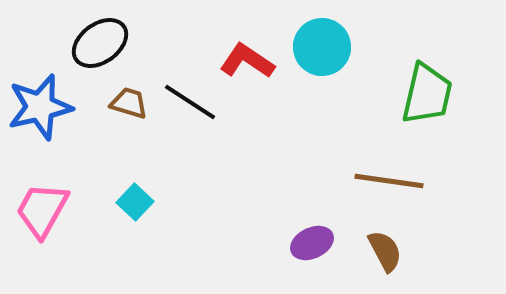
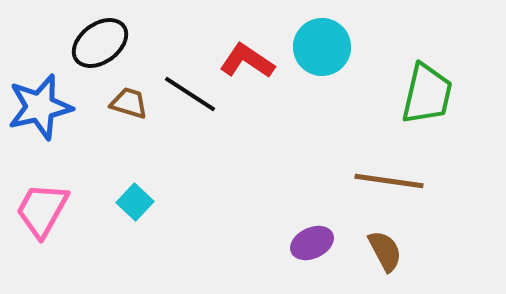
black line: moved 8 px up
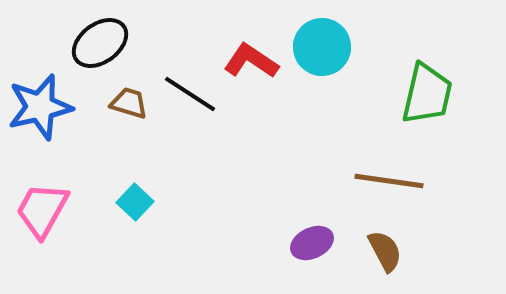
red L-shape: moved 4 px right
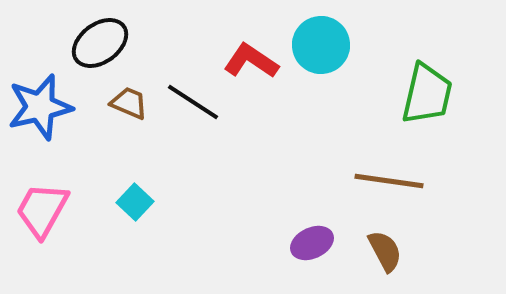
cyan circle: moved 1 px left, 2 px up
black line: moved 3 px right, 8 px down
brown trapezoid: rotated 6 degrees clockwise
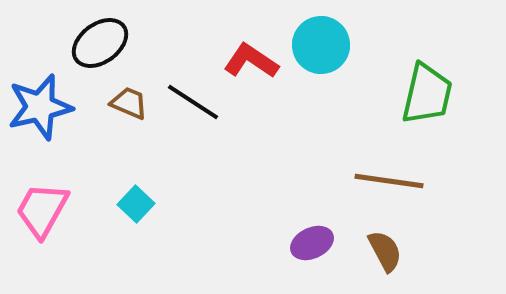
cyan square: moved 1 px right, 2 px down
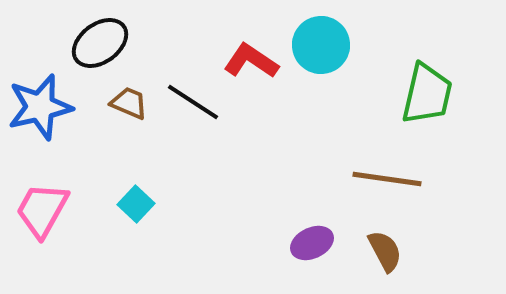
brown line: moved 2 px left, 2 px up
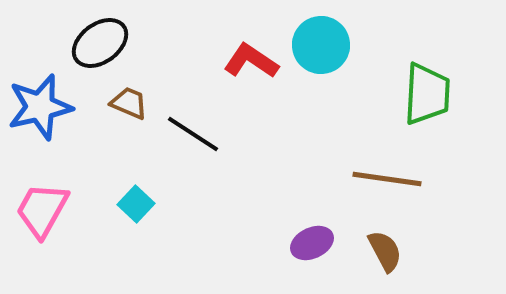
green trapezoid: rotated 10 degrees counterclockwise
black line: moved 32 px down
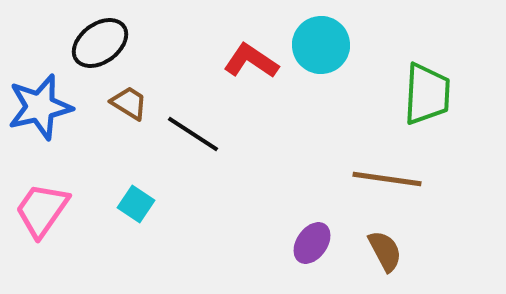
brown trapezoid: rotated 9 degrees clockwise
cyan square: rotated 9 degrees counterclockwise
pink trapezoid: rotated 6 degrees clockwise
purple ellipse: rotated 30 degrees counterclockwise
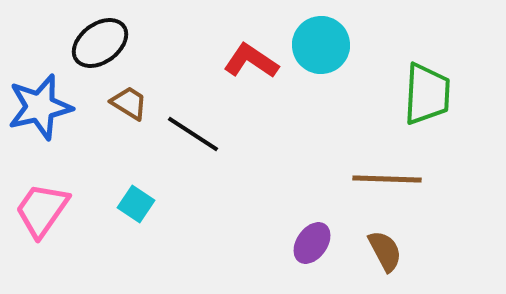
brown line: rotated 6 degrees counterclockwise
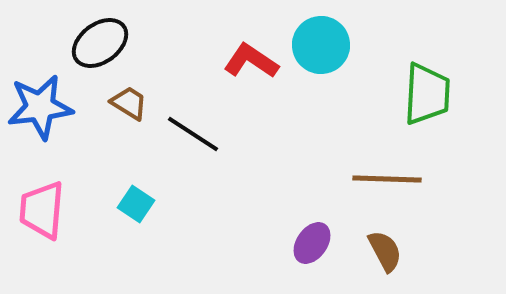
blue star: rotated 6 degrees clockwise
pink trapezoid: rotated 30 degrees counterclockwise
